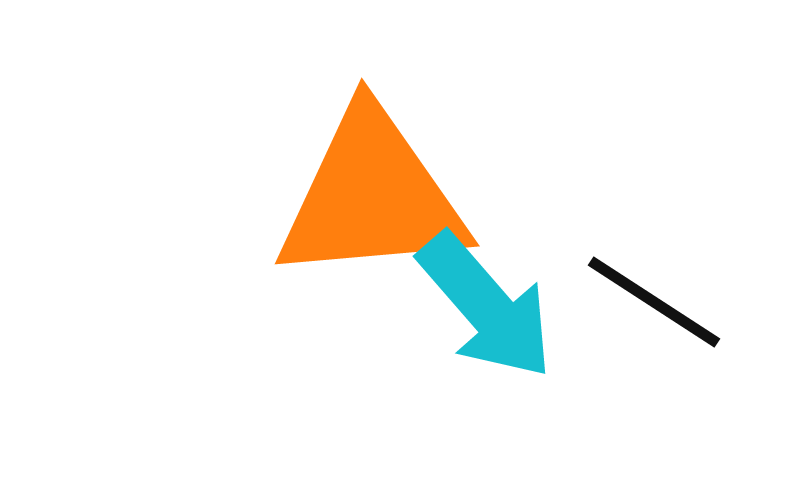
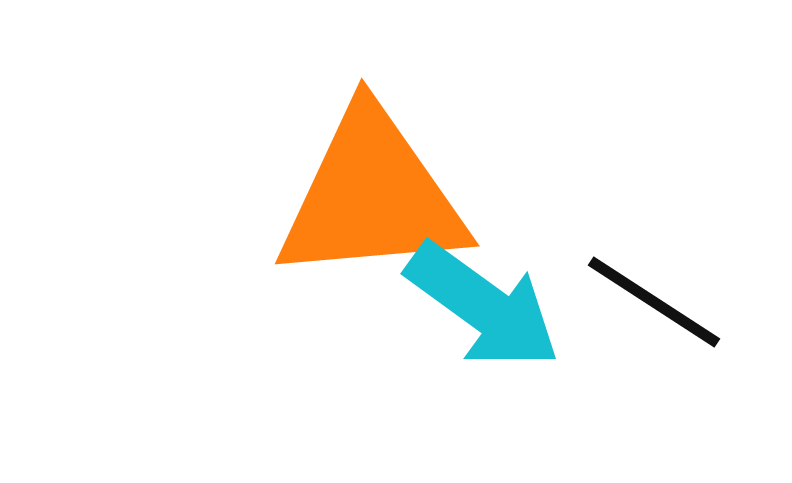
cyan arrow: moved 3 px left; rotated 13 degrees counterclockwise
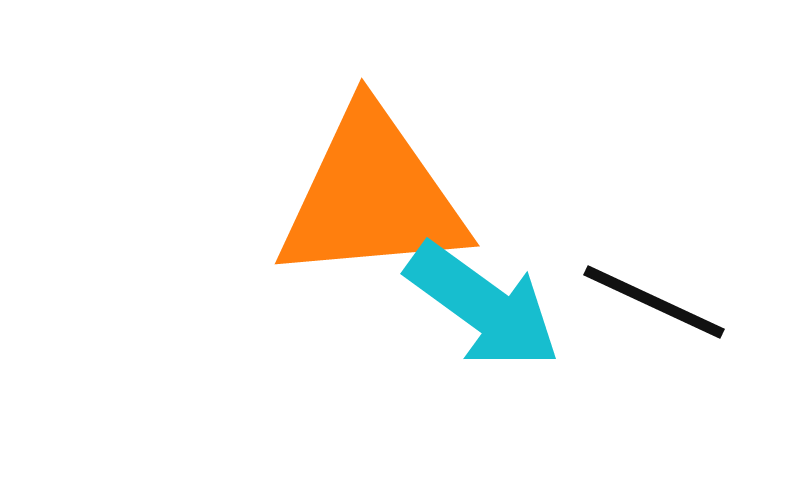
black line: rotated 8 degrees counterclockwise
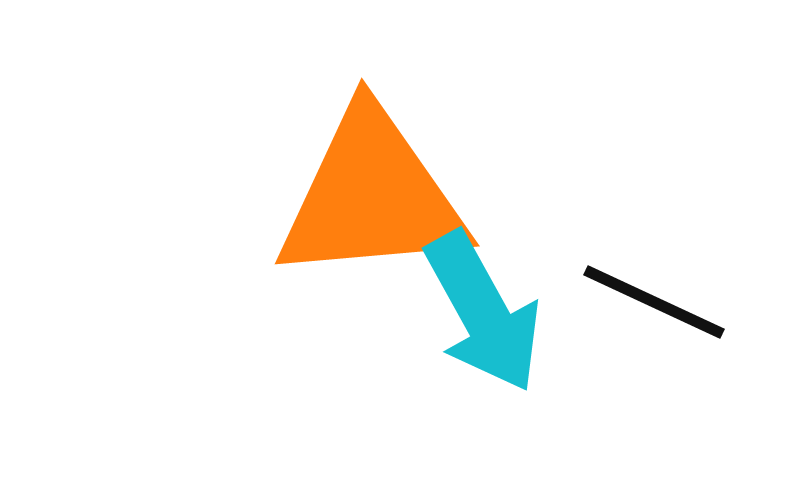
cyan arrow: moved 6 px down; rotated 25 degrees clockwise
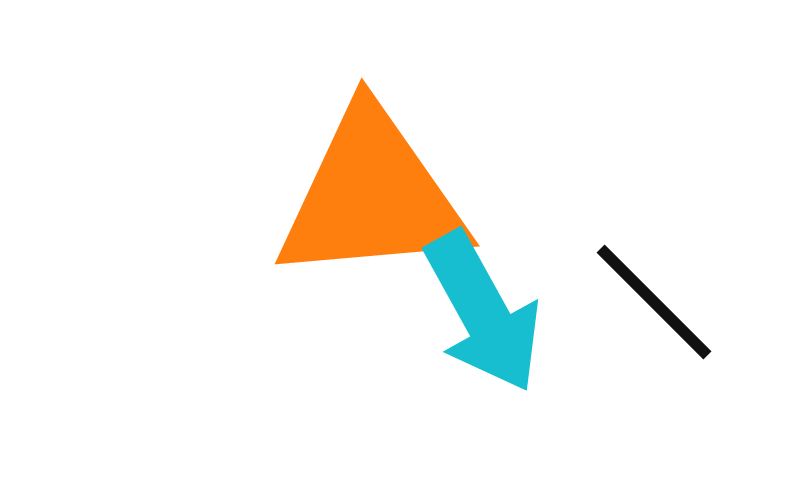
black line: rotated 20 degrees clockwise
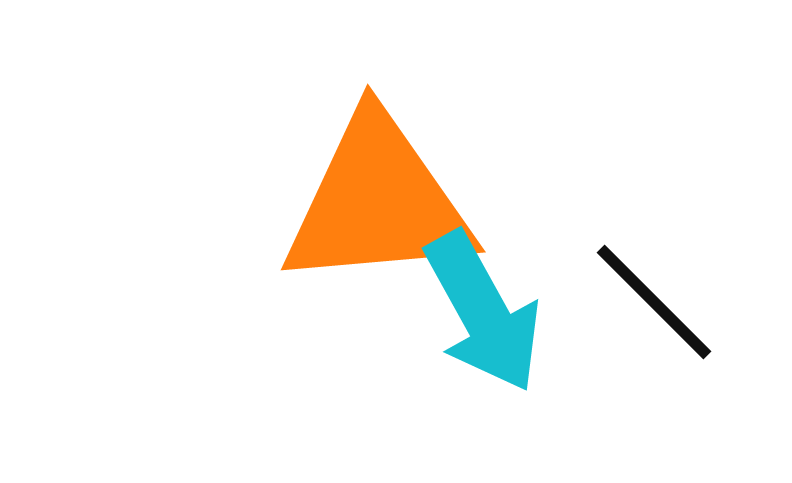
orange triangle: moved 6 px right, 6 px down
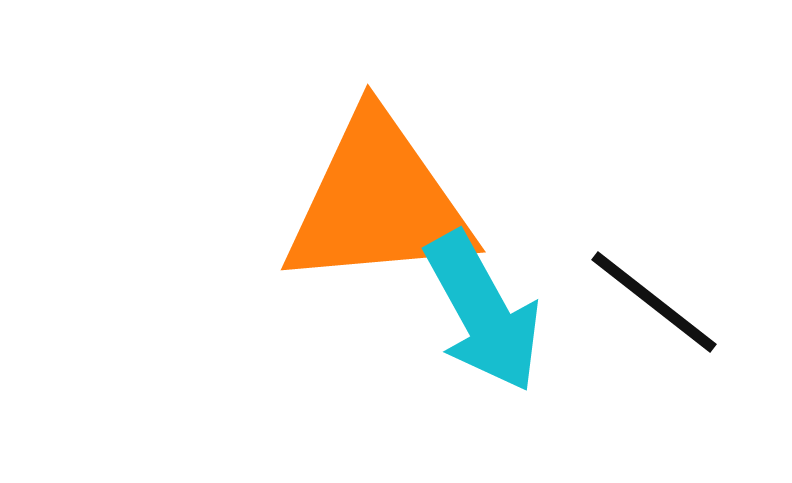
black line: rotated 7 degrees counterclockwise
